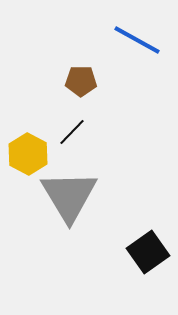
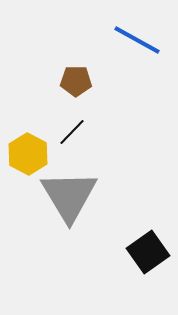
brown pentagon: moved 5 px left
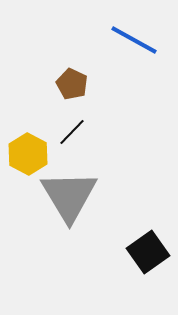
blue line: moved 3 px left
brown pentagon: moved 4 px left, 3 px down; rotated 24 degrees clockwise
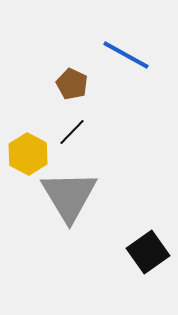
blue line: moved 8 px left, 15 px down
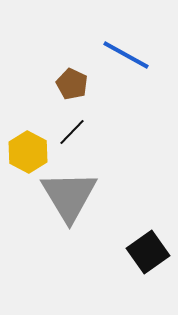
yellow hexagon: moved 2 px up
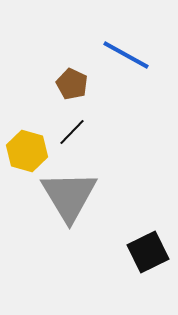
yellow hexagon: moved 1 px left, 1 px up; rotated 12 degrees counterclockwise
black square: rotated 9 degrees clockwise
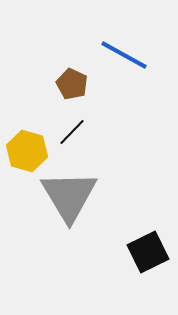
blue line: moved 2 px left
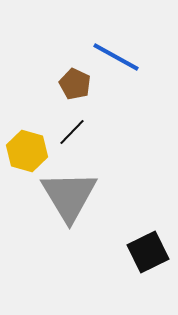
blue line: moved 8 px left, 2 px down
brown pentagon: moved 3 px right
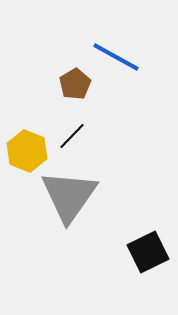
brown pentagon: rotated 16 degrees clockwise
black line: moved 4 px down
yellow hexagon: rotated 6 degrees clockwise
gray triangle: rotated 6 degrees clockwise
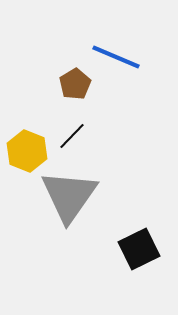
blue line: rotated 6 degrees counterclockwise
black square: moved 9 px left, 3 px up
